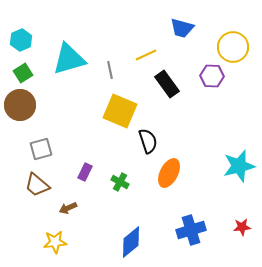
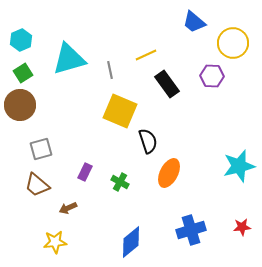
blue trapezoid: moved 12 px right, 6 px up; rotated 25 degrees clockwise
yellow circle: moved 4 px up
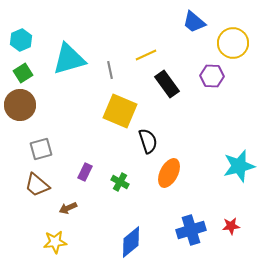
red star: moved 11 px left, 1 px up
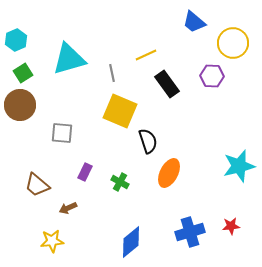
cyan hexagon: moved 5 px left
gray line: moved 2 px right, 3 px down
gray square: moved 21 px right, 16 px up; rotated 20 degrees clockwise
blue cross: moved 1 px left, 2 px down
yellow star: moved 3 px left, 1 px up
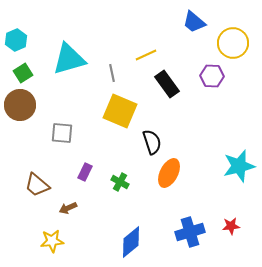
black semicircle: moved 4 px right, 1 px down
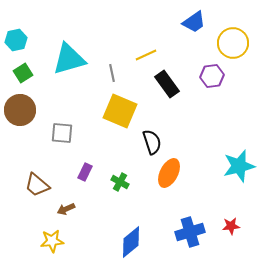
blue trapezoid: rotated 75 degrees counterclockwise
cyan hexagon: rotated 10 degrees clockwise
purple hexagon: rotated 10 degrees counterclockwise
brown circle: moved 5 px down
brown arrow: moved 2 px left, 1 px down
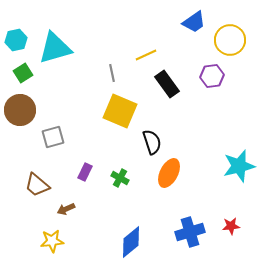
yellow circle: moved 3 px left, 3 px up
cyan triangle: moved 14 px left, 11 px up
gray square: moved 9 px left, 4 px down; rotated 20 degrees counterclockwise
green cross: moved 4 px up
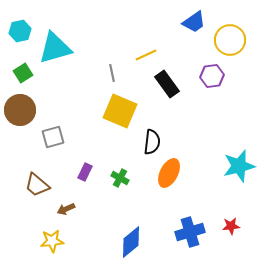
cyan hexagon: moved 4 px right, 9 px up
black semicircle: rotated 25 degrees clockwise
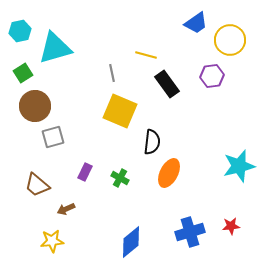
blue trapezoid: moved 2 px right, 1 px down
yellow line: rotated 40 degrees clockwise
brown circle: moved 15 px right, 4 px up
